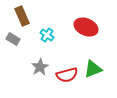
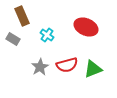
red semicircle: moved 10 px up
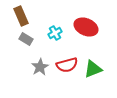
brown rectangle: moved 1 px left
cyan cross: moved 8 px right, 2 px up; rotated 24 degrees clockwise
gray rectangle: moved 13 px right
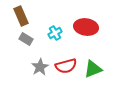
red ellipse: rotated 15 degrees counterclockwise
red semicircle: moved 1 px left, 1 px down
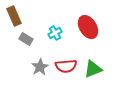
brown rectangle: moved 7 px left
red ellipse: moved 2 px right; rotated 50 degrees clockwise
red semicircle: rotated 10 degrees clockwise
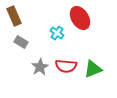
red ellipse: moved 8 px left, 9 px up
cyan cross: moved 2 px right; rotated 24 degrees counterclockwise
gray rectangle: moved 5 px left, 3 px down
red semicircle: rotated 10 degrees clockwise
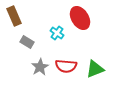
gray rectangle: moved 6 px right
green triangle: moved 2 px right
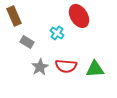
red ellipse: moved 1 px left, 2 px up
green triangle: rotated 18 degrees clockwise
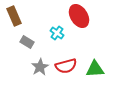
red semicircle: rotated 20 degrees counterclockwise
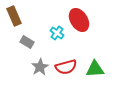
red ellipse: moved 4 px down
red semicircle: moved 1 px down
